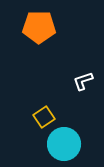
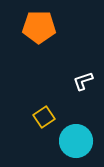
cyan circle: moved 12 px right, 3 px up
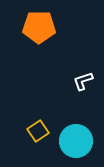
yellow square: moved 6 px left, 14 px down
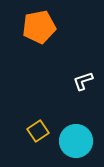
orange pentagon: rotated 12 degrees counterclockwise
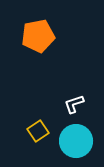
orange pentagon: moved 1 px left, 9 px down
white L-shape: moved 9 px left, 23 px down
